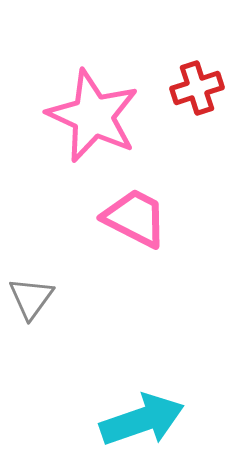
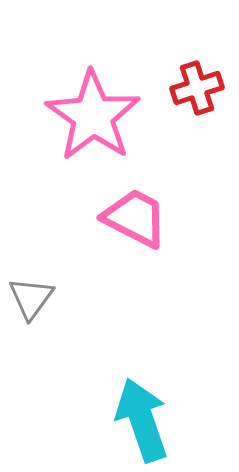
pink star: rotated 10 degrees clockwise
cyan arrow: rotated 90 degrees counterclockwise
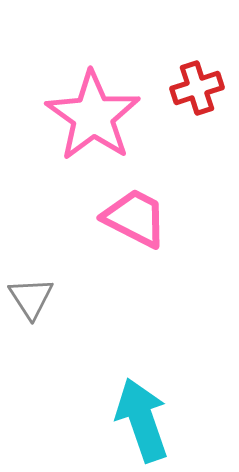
gray triangle: rotated 9 degrees counterclockwise
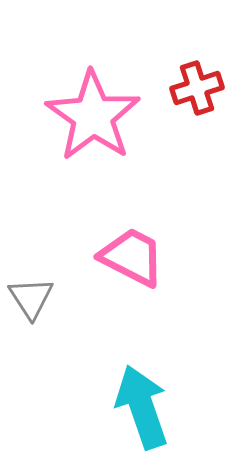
pink trapezoid: moved 3 px left, 39 px down
cyan arrow: moved 13 px up
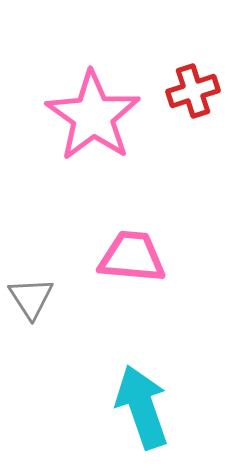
red cross: moved 4 px left, 3 px down
pink trapezoid: rotated 22 degrees counterclockwise
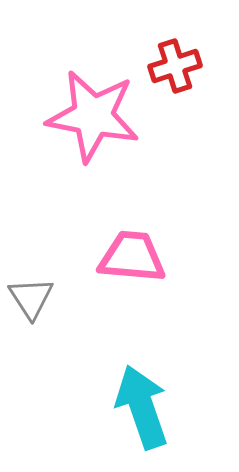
red cross: moved 18 px left, 25 px up
pink star: rotated 24 degrees counterclockwise
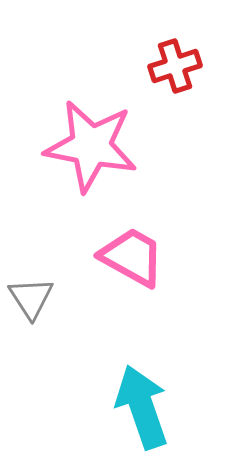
pink star: moved 2 px left, 30 px down
pink trapezoid: rotated 24 degrees clockwise
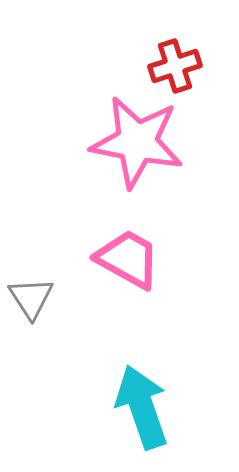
pink star: moved 46 px right, 4 px up
pink trapezoid: moved 4 px left, 2 px down
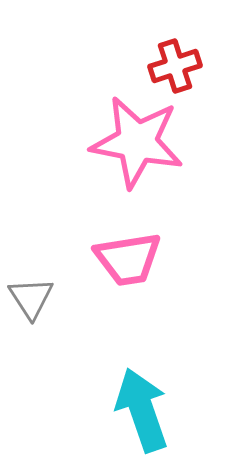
pink trapezoid: rotated 142 degrees clockwise
cyan arrow: moved 3 px down
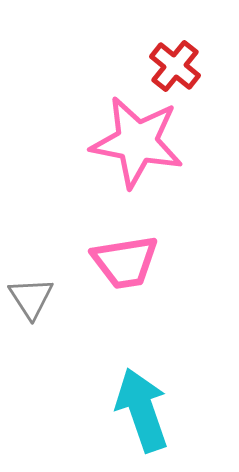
red cross: rotated 33 degrees counterclockwise
pink trapezoid: moved 3 px left, 3 px down
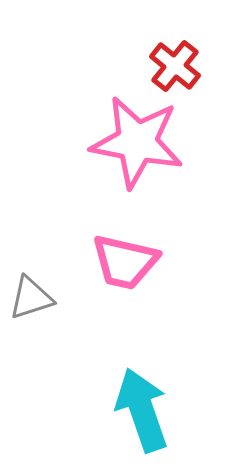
pink trapezoid: rotated 22 degrees clockwise
gray triangle: rotated 45 degrees clockwise
